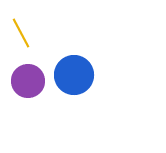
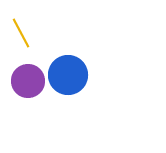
blue circle: moved 6 px left
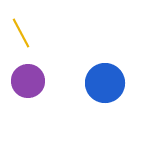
blue circle: moved 37 px right, 8 px down
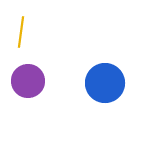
yellow line: moved 1 px up; rotated 36 degrees clockwise
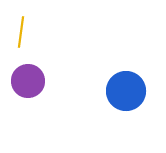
blue circle: moved 21 px right, 8 px down
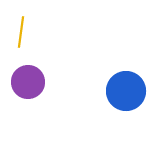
purple circle: moved 1 px down
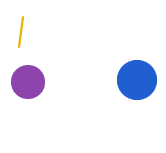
blue circle: moved 11 px right, 11 px up
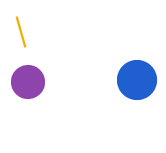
yellow line: rotated 24 degrees counterclockwise
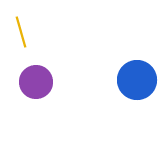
purple circle: moved 8 px right
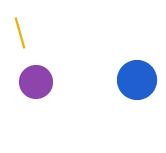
yellow line: moved 1 px left, 1 px down
